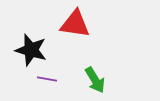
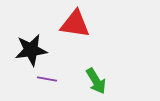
black star: rotated 24 degrees counterclockwise
green arrow: moved 1 px right, 1 px down
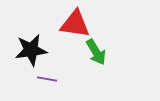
green arrow: moved 29 px up
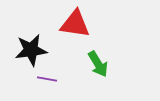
green arrow: moved 2 px right, 12 px down
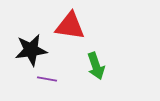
red triangle: moved 5 px left, 2 px down
green arrow: moved 2 px left, 2 px down; rotated 12 degrees clockwise
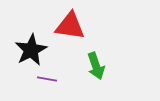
black star: rotated 20 degrees counterclockwise
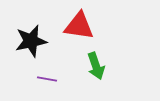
red triangle: moved 9 px right
black star: moved 9 px up; rotated 16 degrees clockwise
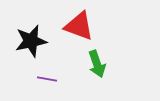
red triangle: rotated 12 degrees clockwise
green arrow: moved 1 px right, 2 px up
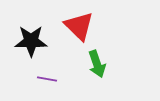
red triangle: rotated 24 degrees clockwise
black star: rotated 12 degrees clockwise
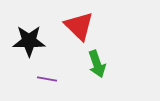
black star: moved 2 px left
